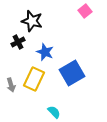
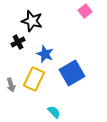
blue star: moved 2 px down
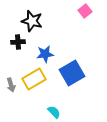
black cross: rotated 24 degrees clockwise
blue star: rotated 30 degrees counterclockwise
yellow rectangle: rotated 35 degrees clockwise
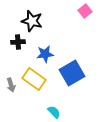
yellow rectangle: rotated 65 degrees clockwise
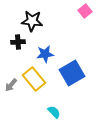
black star: rotated 10 degrees counterclockwise
yellow rectangle: rotated 15 degrees clockwise
gray arrow: rotated 56 degrees clockwise
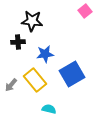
blue square: moved 1 px down
yellow rectangle: moved 1 px right, 1 px down
cyan semicircle: moved 5 px left, 3 px up; rotated 32 degrees counterclockwise
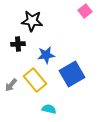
black cross: moved 2 px down
blue star: moved 1 px right, 1 px down
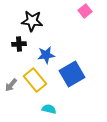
black cross: moved 1 px right
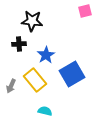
pink square: rotated 24 degrees clockwise
blue star: rotated 24 degrees counterclockwise
gray arrow: moved 1 px down; rotated 16 degrees counterclockwise
cyan semicircle: moved 4 px left, 2 px down
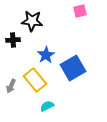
pink square: moved 5 px left
black cross: moved 6 px left, 4 px up
blue square: moved 1 px right, 6 px up
cyan semicircle: moved 2 px right, 5 px up; rotated 40 degrees counterclockwise
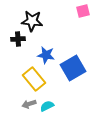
pink square: moved 3 px right
black cross: moved 5 px right, 1 px up
blue star: rotated 30 degrees counterclockwise
yellow rectangle: moved 1 px left, 1 px up
gray arrow: moved 18 px right, 18 px down; rotated 48 degrees clockwise
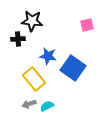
pink square: moved 4 px right, 14 px down
blue star: moved 2 px right, 1 px down
blue square: rotated 25 degrees counterclockwise
